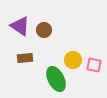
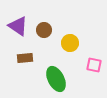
purple triangle: moved 2 px left
yellow circle: moved 3 px left, 17 px up
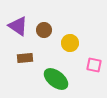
green ellipse: rotated 25 degrees counterclockwise
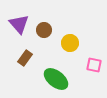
purple triangle: moved 1 px right, 2 px up; rotated 15 degrees clockwise
brown rectangle: rotated 49 degrees counterclockwise
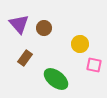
brown circle: moved 2 px up
yellow circle: moved 10 px right, 1 px down
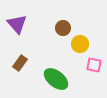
purple triangle: moved 2 px left
brown circle: moved 19 px right
brown rectangle: moved 5 px left, 5 px down
